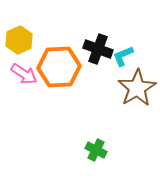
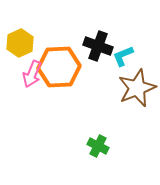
yellow hexagon: moved 1 px right, 3 px down
black cross: moved 3 px up
pink arrow: moved 8 px right; rotated 80 degrees clockwise
brown star: rotated 9 degrees clockwise
green cross: moved 2 px right, 4 px up
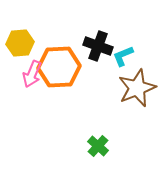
yellow hexagon: rotated 20 degrees clockwise
green cross: rotated 15 degrees clockwise
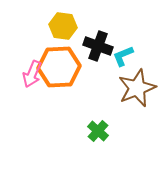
yellow hexagon: moved 43 px right, 17 px up; rotated 12 degrees clockwise
green cross: moved 15 px up
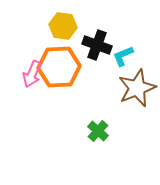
black cross: moved 1 px left, 1 px up
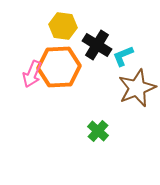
black cross: rotated 12 degrees clockwise
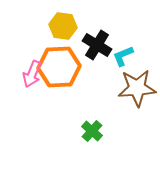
brown star: rotated 18 degrees clockwise
green cross: moved 6 px left
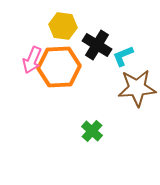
pink arrow: moved 14 px up
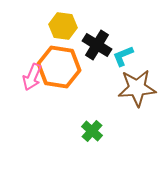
pink arrow: moved 17 px down
orange hexagon: rotated 12 degrees clockwise
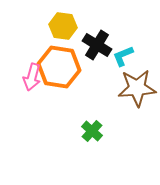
pink arrow: rotated 8 degrees counterclockwise
